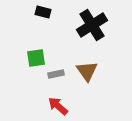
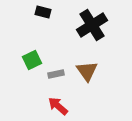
green square: moved 4 px left, 2 px down; rotated 18 degrees counterclockwise
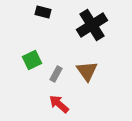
gray rectangle: rotated 49 degrees counterclockwise
red arrow: moved 1 px right, 2 px up
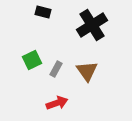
gray rectangle: moved 5 px up
red arrow: moved 2 px left, 1 px up; rotated 120 degrees clockwise
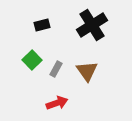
black rectangle: moved 1 px left, 13 px down; rotated 28 degrees counterclockwise
green square: rotated 18 degrees counterclockwise
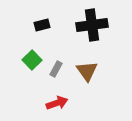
black cross: rotated 24 degrees clockwise
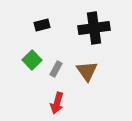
black cross: moved 2 px right, 3 px down
red arrow: rotated 125 degrees clockwise
